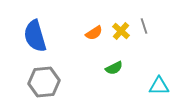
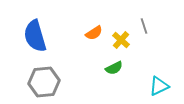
yellow cross: moved 9 px down
cyan triangle: rotated 25 degrees counterclockwise
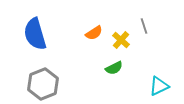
blue semicircle: moved 2 px up
gray hexagon: moved 1 px left, 2 px down; rotated 16 degrees counterclockwise
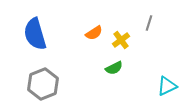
gray line: moved 5 px right, 3 px up; rotated 35 degrees clockwise
yellow cross: rotated 12 degrees clockwise
cyan triangle: moved 8 px right
